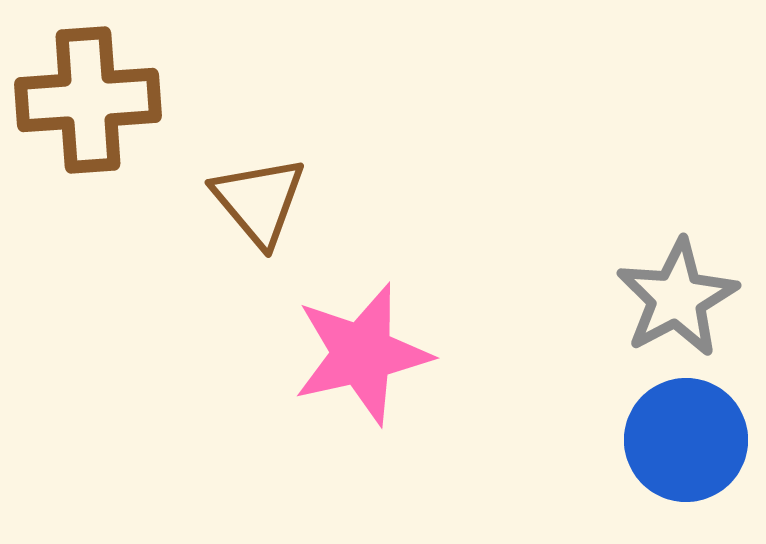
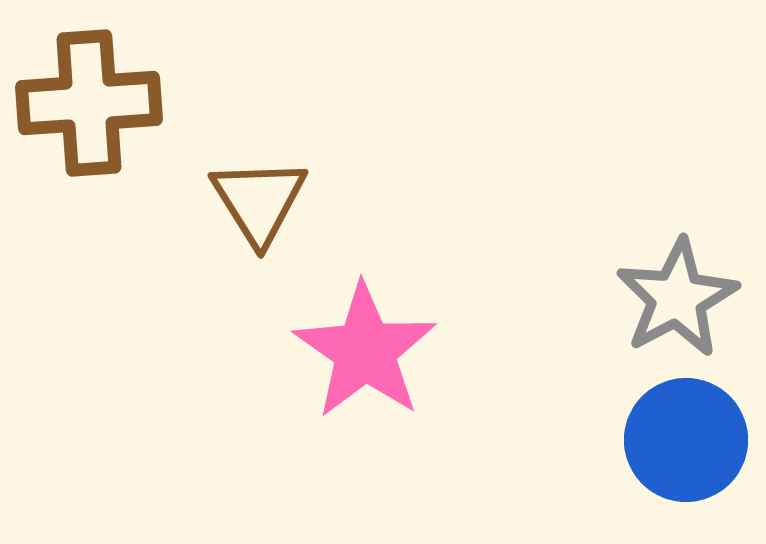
brown cross: moved 1 px right, 3 px down
brown triangle: rotated 8 degrees clockwise
pink star: moved 3 px right, 3 px up; rotated 24 degrees counterclockwise
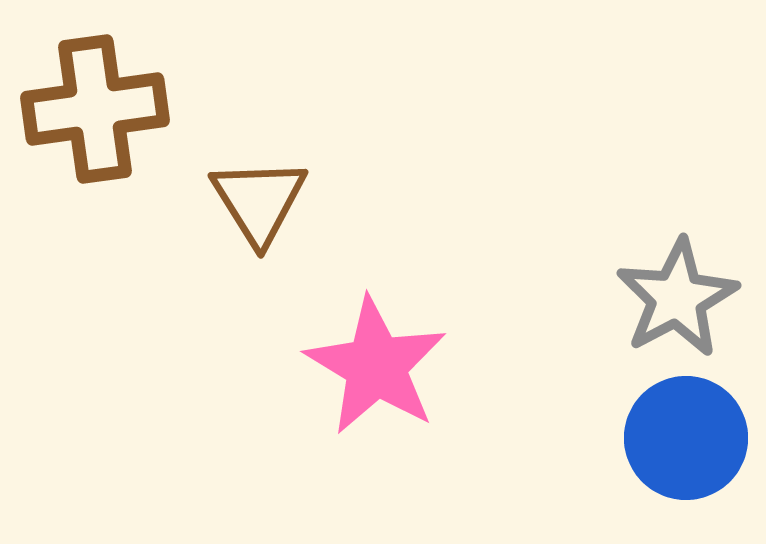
brown cross: moved 6 px right, 6 px down; rotated 4 degrees counterclockwise
pink star: moved 11 px right, 15 px down; rotated 4 degrees counterclockwise
blue circle: moved 2 px up
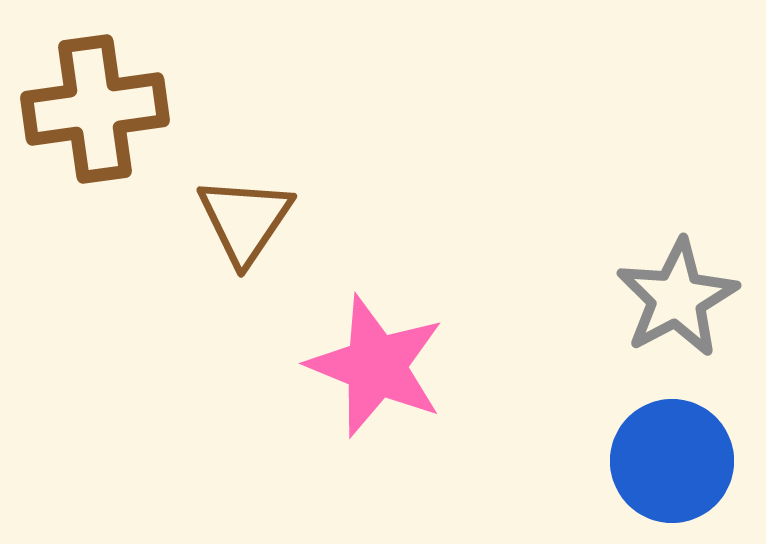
brown triangle: moved 14 px left, 19 px down; rotated 6 degrees clockwise
pink star: rotated 9 degrees counterclockwise
blue circle: moved 14 px left, 23 px down
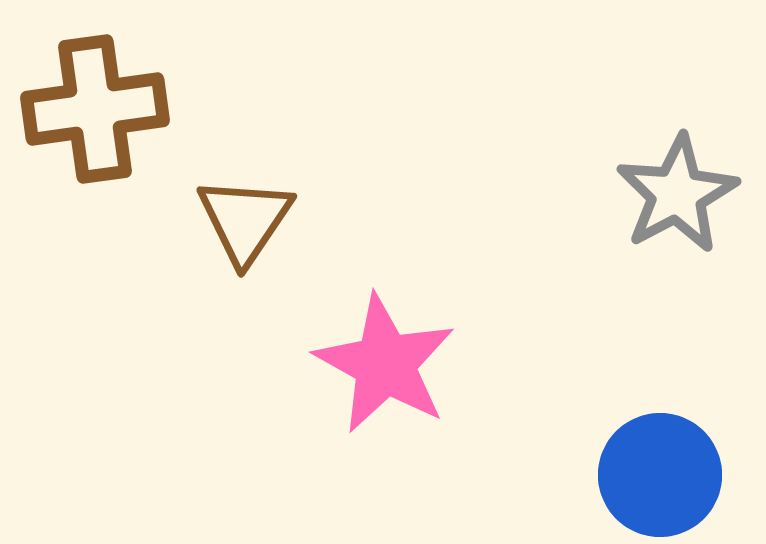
gray star: moved 104 px up
pink star: moved 9 px right, 2 px up; rotated 7 degrees clockwise
blue circle: moved 12 px left, 14 px down
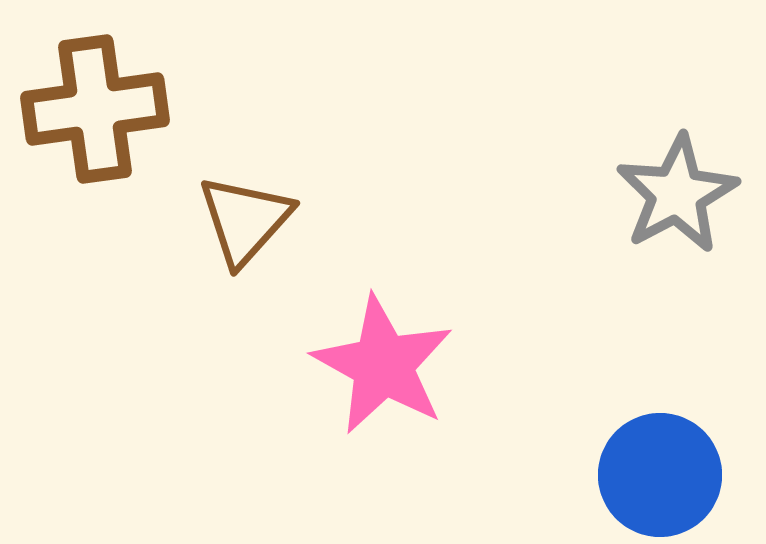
brown triangle: rotated 8 degrees clockwise
pink star: moved 2 px left, 1 px down
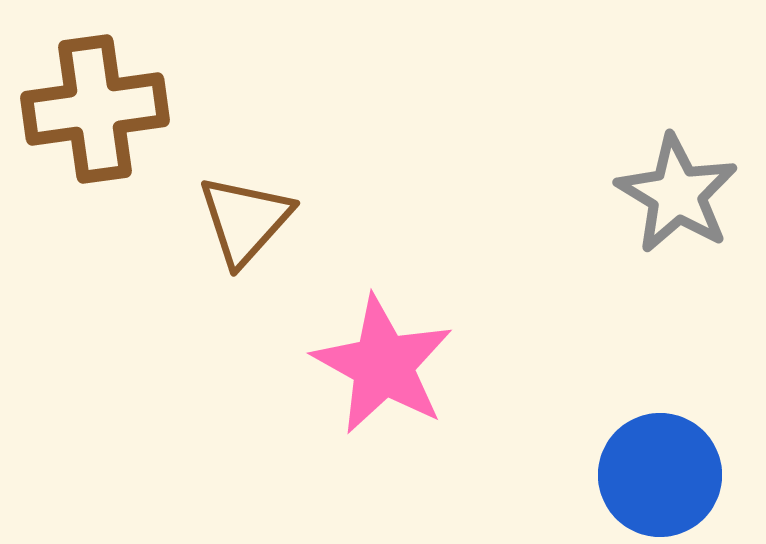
gray star: rotated 13 degrees counterclockwise
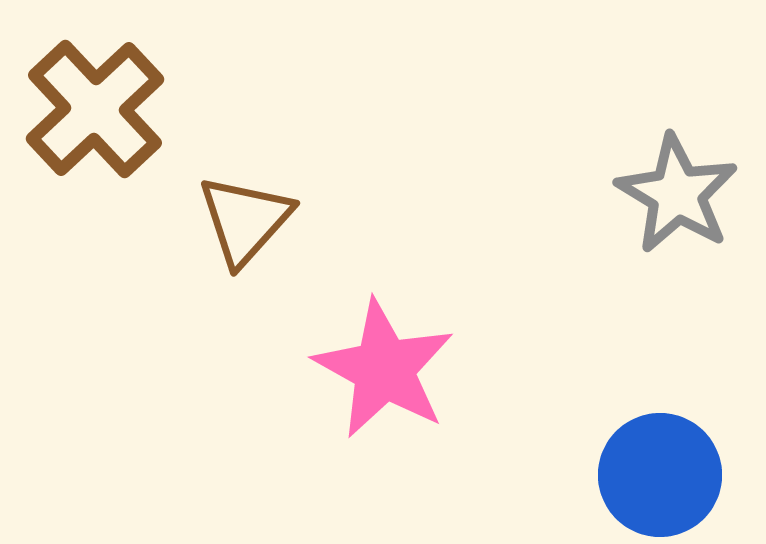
brown cross: rotated 35 degrees counterclockwise
pink star: moved 1 px right, 4 px down
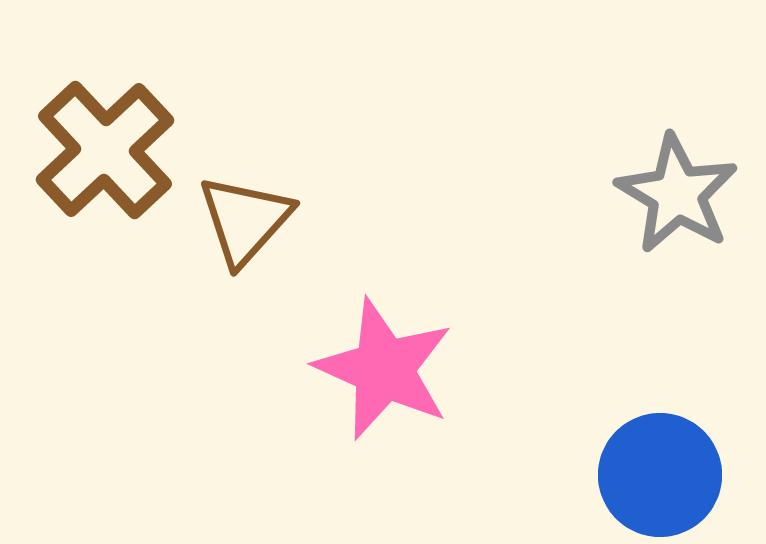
brown cross: moved 10 px right, 41 px down
pink star: rotated 5 degrees counterclockwise
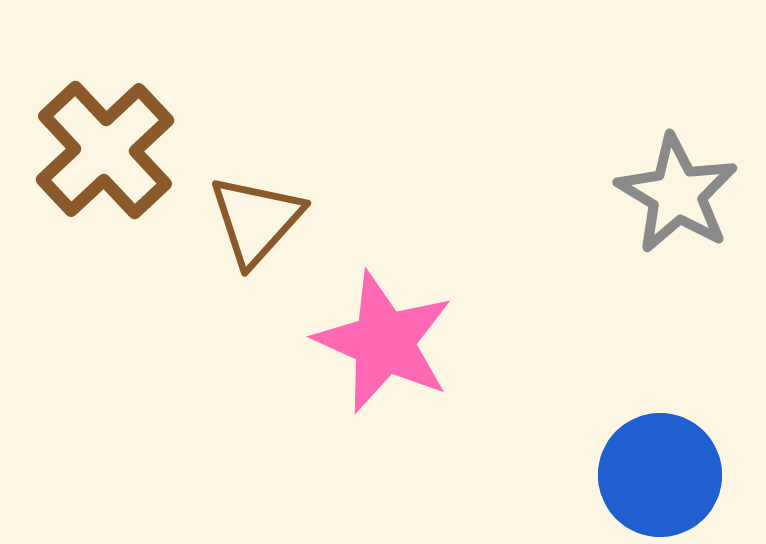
brown triangle: moved 11 px right
pink star: moved 27 px up
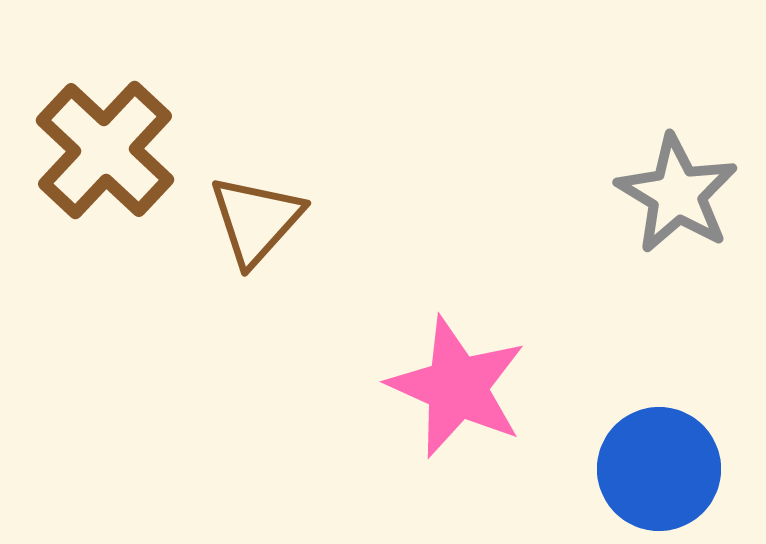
brown cross: rotated 4 degrees counterclockwise
pink star: moved 73 px right, 45 px down
blue circle: moved 1 px left, 6 px up
